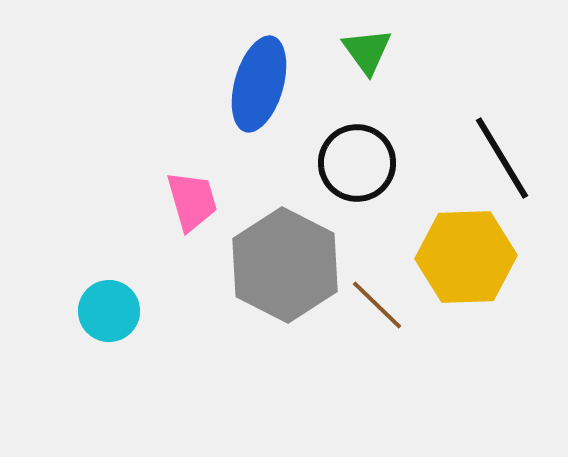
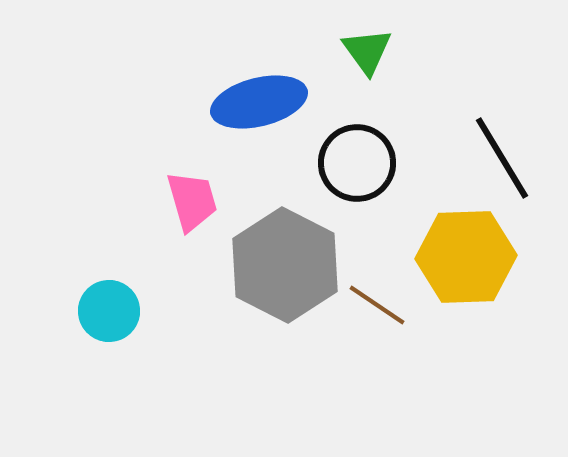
blue ellipse: moved 18 px down; rotated 60 degrees clockwise
brown line: rotated 10 degrees counterclockwise
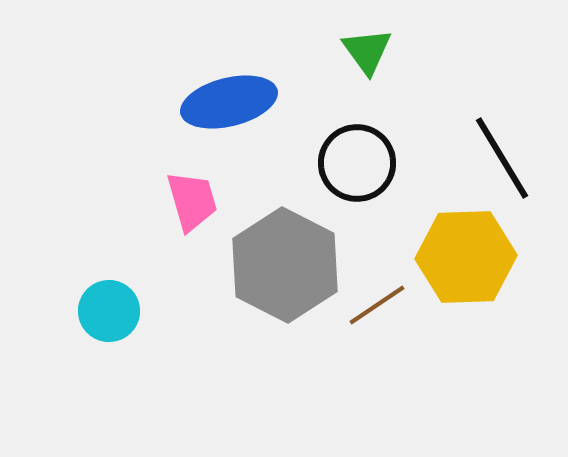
blue ellipse: moved 30 px left
brown line: rotated 68 degrees counterclockwise
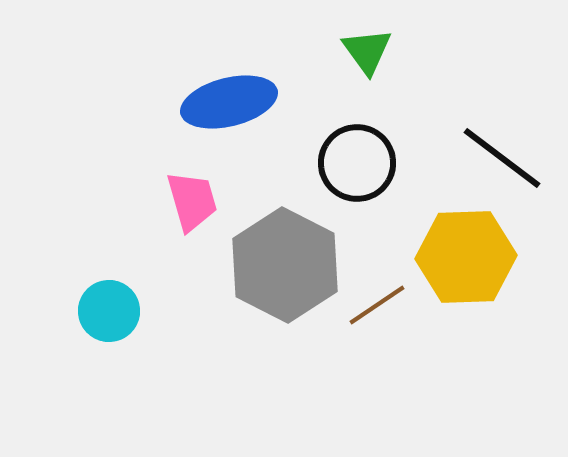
black line: rotated 22 degrees counterclockwise
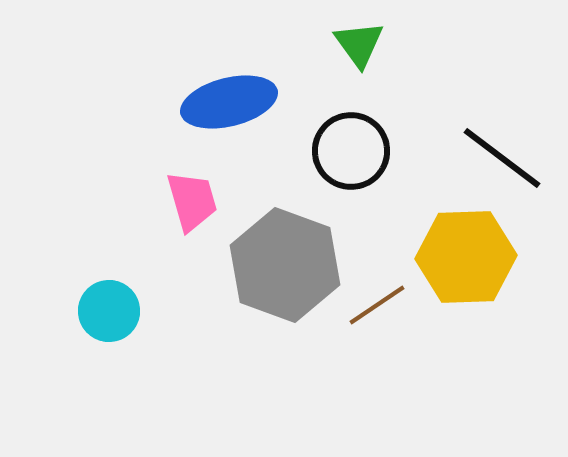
green triangle: moved 8 px left, 7 px up
black circle: moved 6 px left, 12 px up
gray hexagon: rotated 7 degrees counterclockwise
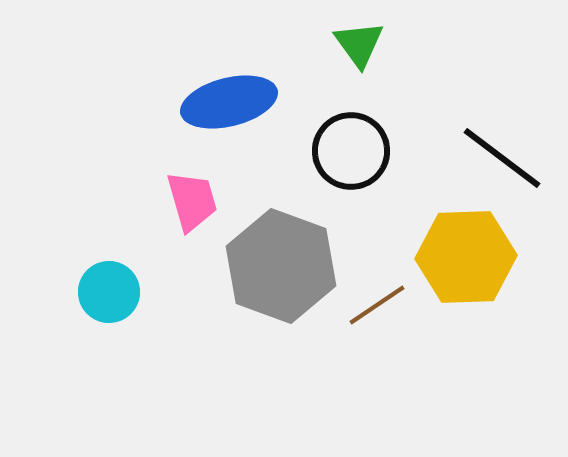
gray hexagon: moved 4 px left, 1 px down
cyan circle: moved 19 px up
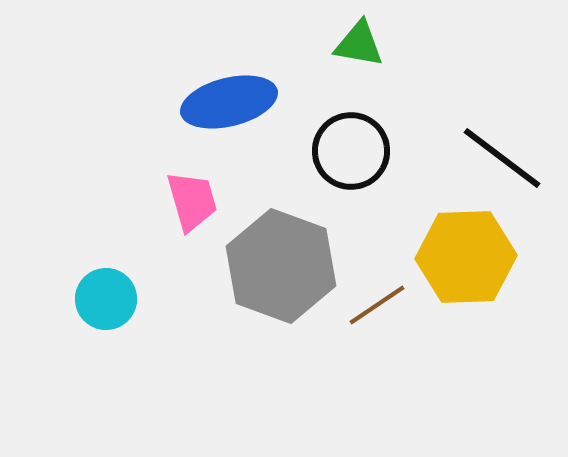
green triangle: rotated 44 degrees counterclockwise
cyan circle: moved 3 px left, 7 px down
